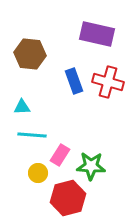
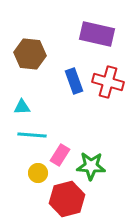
red hexagon: moved 1 px left, 1 px down
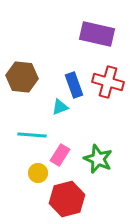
brown hexagon: moved 8 px left, 23 px down
blue rectangle: moved 4 px down
cyan triangle: moved 38 px right; rotated 18 degrees counterclockwise
green star: moved 7 px right, 7 px up; rotated 20 degrees clockwise
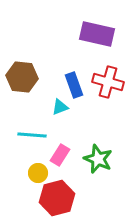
red hexagon: moved 10 px left, 1 px up
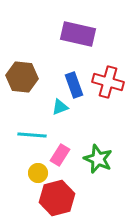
purple rectangle: moved 19 px left
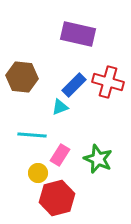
blue rectangle: rotated 65 degrees clockwise
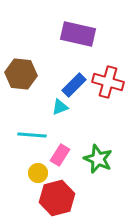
brown hexagon: moved 1 px left, 3 px up
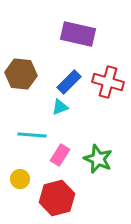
blue rectangle: moved 5 px left, 3 px up
yellow circle: moved 18 px left, 6 px down
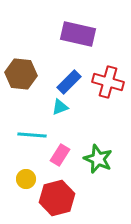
yellow circle: moved 6 px right
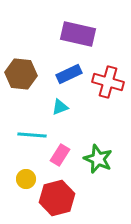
blue rectangle: moved 8 px up; rotated 20 degrees clockwise
